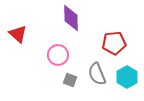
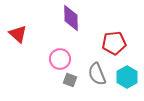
pink circle: moved 2 px right, 4 px down
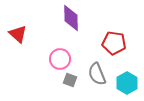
red pentagon: rotated 15 degrees clockwise
cyan hexagon: moved 6 px down
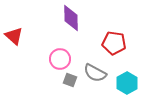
red triangle: moved 4 px left, 2 px down
gray semicircle: moved 2 px left, 1 px up; rotated 40 degrees counterclockwise
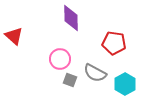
cyan hexagon: moved 2 px left, 1 px down
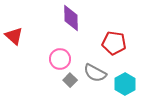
gray square: rotated 24 degrees clockwise
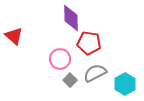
red pentagon: moved 25 px left
gray semicircle: rotated 125 degrees clockwise
